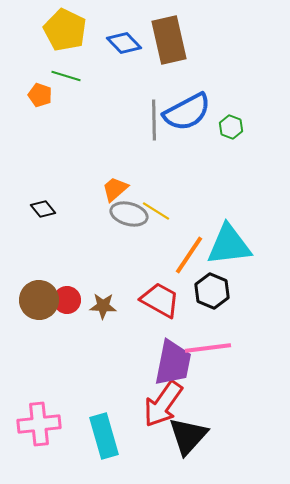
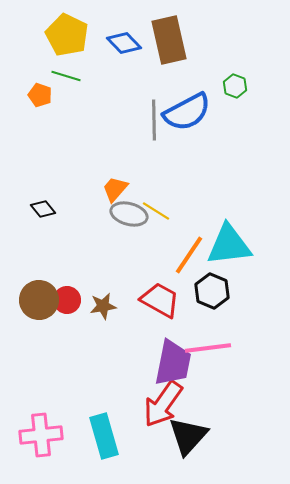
yellow pentagon: moved 2 px right, 5 px down
green hexagon: moved 4 px right, 41 px up
orange trapezoid: rotated 8 degrees counterclockwise
brown star: rotated 12 degrees counterclockwise
pink cross: moved 2 px right, 11 px down
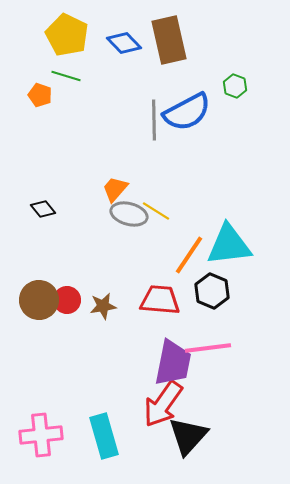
red trapezoid: rotated 24 degrees counterclockwise
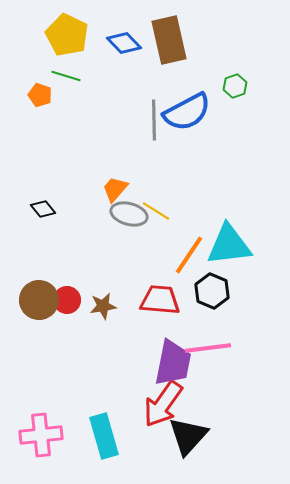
green hexagon: rotated 20 degrees clockwise
